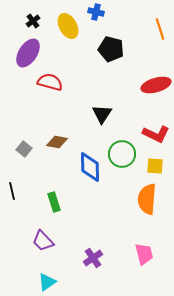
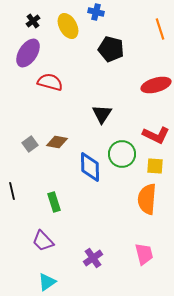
red L-shape: moved 1 px down
gray square: moved 6 px right, 5 px up; rotated 14 degrees clockwise
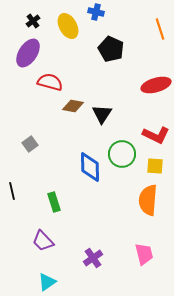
black pentagon: rotated 10 degrees clockwise
brown diamond: moved 16 px right, 36 px up
orange semicircle: moved 1 px right, 1 px down
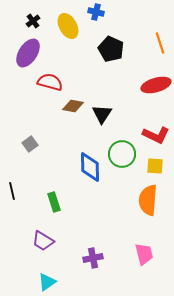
orange line: moved 14 px down
purple trapezoid: rotated 15 degrees counterclockwise
purple cross: rotated 24 degrees clockwise
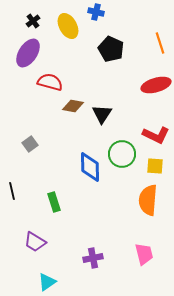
purple trapezoid: moved 8 px left, 1 px down
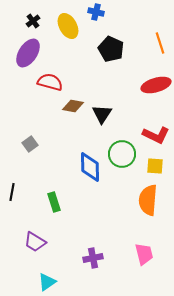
black line: moved 1 px down; rotated 24 degrees clockwise
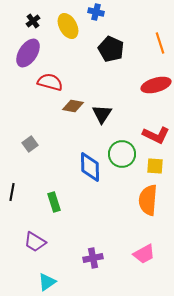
pink trapezoid: rotated 75 degrees clockwise
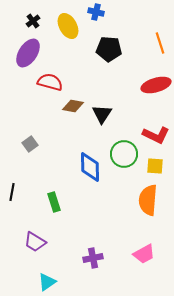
black pentagon: moved 2 px left; rotated 20 degrees counterclockwise
green circle: moved 2 px right
